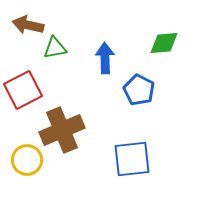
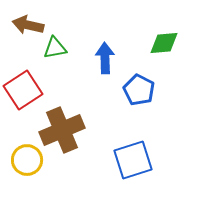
red square: rotated 6 degrees counterclockwise
blue square: moved 1 px right, 1 px down; rotated 12 degrees counterclockwise
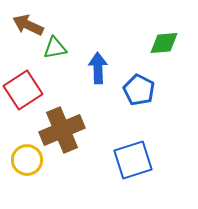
brown arrow: rotated 12 degrees clockwise
blue arrow: moved 7 px left, 10 px down
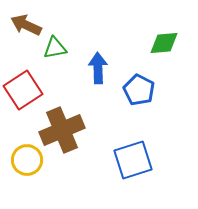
brown arrow: moved 2 px left
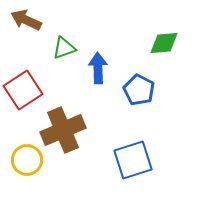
brown arrow: moved 5 px up
green triangle: moved 9 px right; rotated 10 degrees counterclockwise
brown cross: moved 1 px right
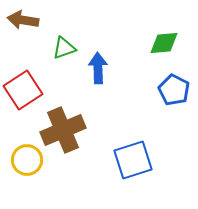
brown arrow: moved 3 px left; rotated 16 degrees counterclockwise
blue pentagon: moved 35 px right
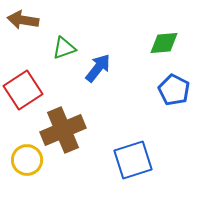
blue arrow: rotated 40 degrees clockwise
